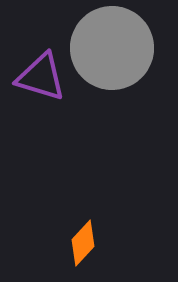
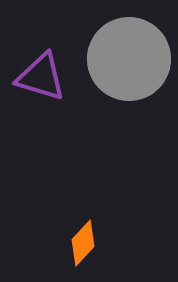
gray circle: moved 17 px right, 11 px down
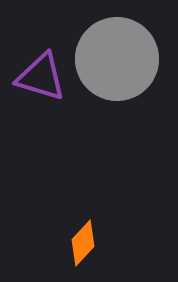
gray circle: moved 12 px left
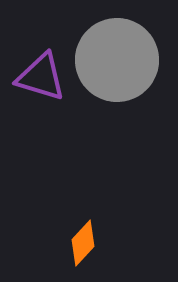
gray circle: moved 1 px down
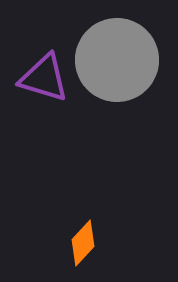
purple triangle: moved 3 px right, 1 px down
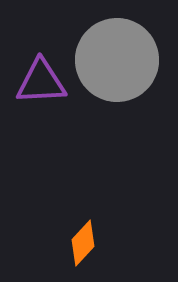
purple triangle: moved 3 px left, 4 px down; rotated 20 degrees counterclockwise
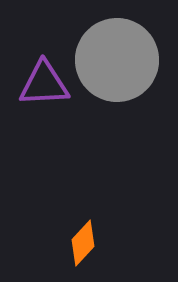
purple triangle: moved 3 px right, 2 px down
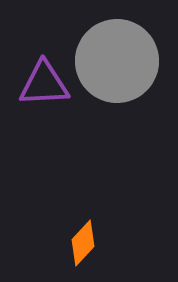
gray circle: moved 1 px down
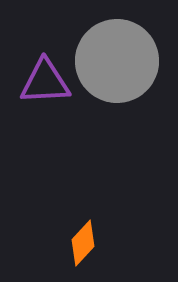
purple triangle: moved 1 px right, 2 px up
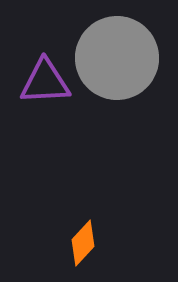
gray circle: moved 3 px up
